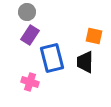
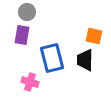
purple rectangle: moved 8 px left; rotated 24 degrees counterclockwise
black trapezoid: moved 2 px up
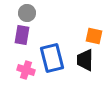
gray circle: moved 1 px down
pink cross: moved 4 px left, 12 px up
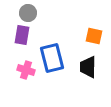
gray circle: moved 1 px right
black trapezoid: moved 3 px right, 7 px down
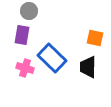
gray circle: moved 1 px right, 2 px up
orange square: moved 1 px right, 2 px down
blue rectangle: rotated 32 degrees counterclockwise
pink cross: moved 1 px left, 2 px up
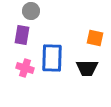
gray circle: moved 2 px right
blue rectangle: rotated 48 degrees clockwise
black trapezoid: moved 1 px left, 1 px down; rotated 90 degrees counterclockwise
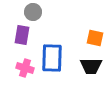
gray circle: moved 2 px right, 1 px down
black trapezoid: moved 4 px right, 2 px up
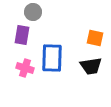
black trapezoid: rotated 10 degrees counterclockwise
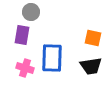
gray circle: moved 2 px left
orange square: moved 2 px left
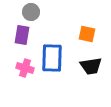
orange square: moved 6 px left, 4 px up
